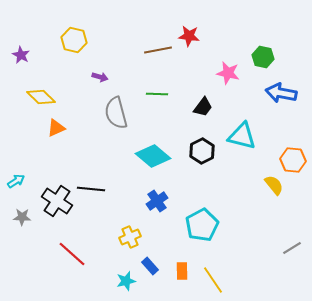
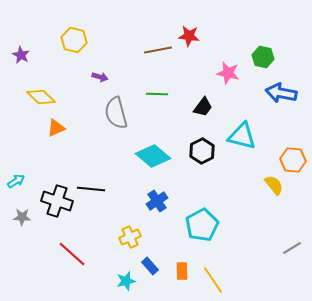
black cross: rotated 16 degrees counterclockwise
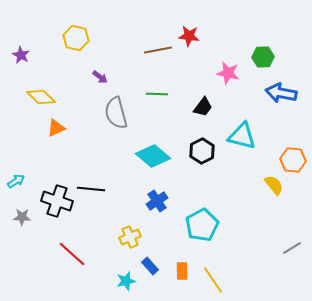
yellow hexagon: moved 2 px right, 2 px up
green hexagon: rotated 15 degrees counterclockwise
purple arrow: rotated 21 degrees clockwise
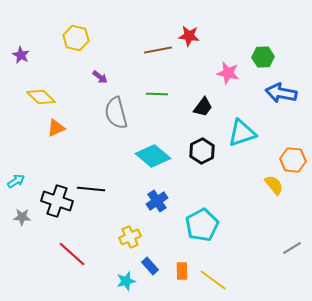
cyan triangle: moved 3 px up; rotated 32 degrees counterclockwise
yellow line: rotated 20 degrees counterclockwise
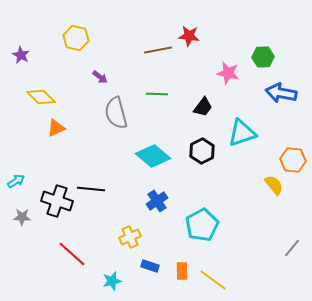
gray line: rotated 18 degrees counterclockwise
blue rectangle: rotated 30 degrees counterclockwise
cyan star: moved 14 px left
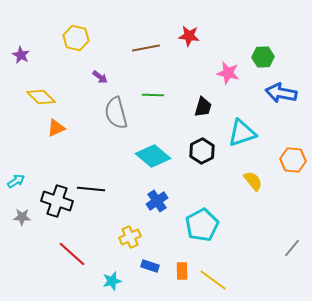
brown line: moved 12 px left, 2 px up
green line: moved 4 px left, 1 px down
black trapezoid: rotated 20 degrees counterclockwise
yellow semicircle: moved 21 px left, 4 px up
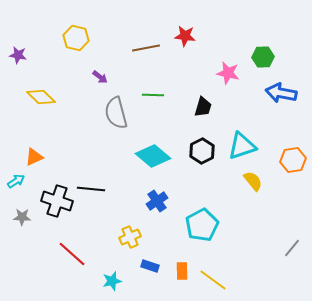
red star: moved 4 px left
purple star: moved 3 px left; rotated 18 degrees counterclockwise
orange triangle: moved 22 px left, 29 px down
cyan triangle: moved 13 px down
orange hexagon: rotated 15 degrees counterclockwise
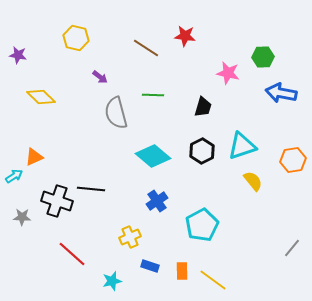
brown line: rotated 44 degrees clockwise
cyan arrow: moved 2 px left, 5 px up
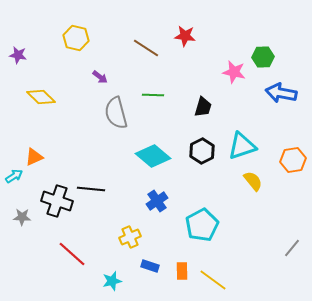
pink star: moved 6 px right, 1 px up
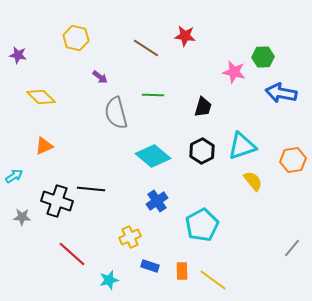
orange triangle: moved 10 px right, 11 px up
cyan star: moved 3 px left, 1 px up
